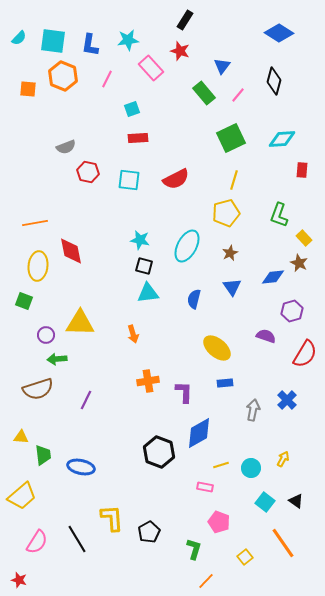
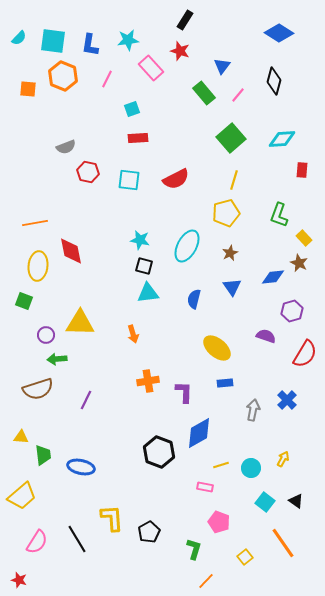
green square at (231, 138): rotated 16 degrees counterclockwise
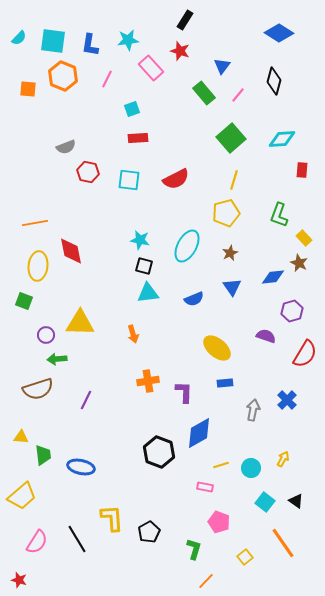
blue semicircle at (194, 299): rotated 126 degrees counterclockwise
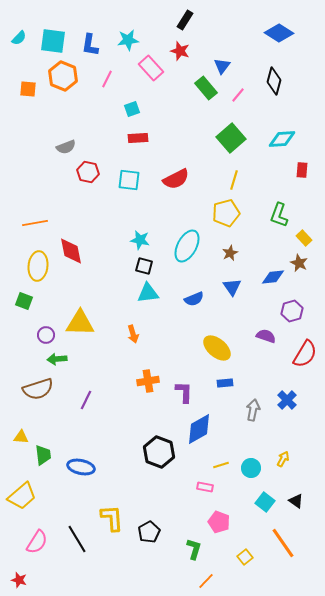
green rectangle at (204, 93): moved 2 px right, 5 px up
blue diamond at (199, 433): moved 4 px up
